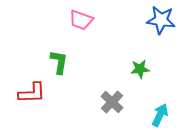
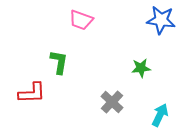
green star: moved 1 px right, 1 px up
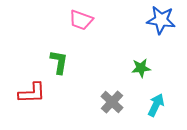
cyan arrow: moved 4 px left, 10 px up
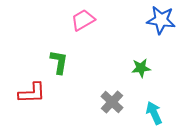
pink trapezoid: moved 2 px right; rotated 130 degrees clockwise
cyan arrow: moved 2 px left, 8 px down; rotated 50 degrees counterclockwise
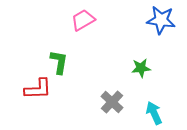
red L-shape: moved 6 px right, 4 px up
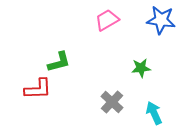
pink trapezoid: moved 24 px right
green L-shape: rotated 65 degrees clockwise
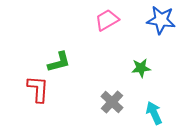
red L-shape: rotated 84 degrees counterclockwise
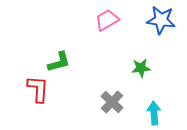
cyan arrow: rotated 20 degrees clockwise
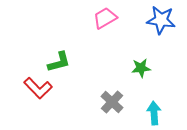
pink trapezoid: moved 2 px left, 2 px up
red L-shape: moved 1 px up; rotated 132 degrees clockwise
